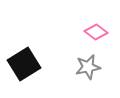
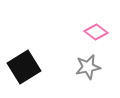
black square: moved 3 px down
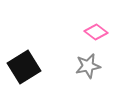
gray star: moved 1 px up
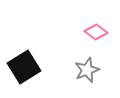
gray star: moved 1 px left, 4 px down; rotated 10 degrees counterclockwise
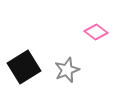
gray star: moved 20 px left
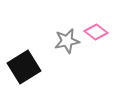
gray star: moved 29 px up; rotated 10 degrees clockwise
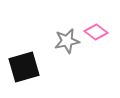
black square: rotated 16 degrees clockwise
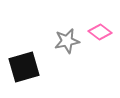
pink diamond: moved 4 px right
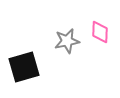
pink diamond: rotated 55 degrees clockwise
